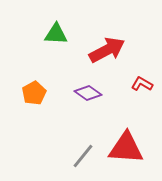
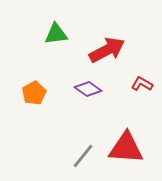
green triangle: rotated 10 degrees counterclockwise
purple diamond: moved 4 px up
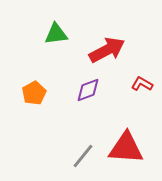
purple diamond: moved 1 px down; rotated 56 degrees counterclockwise
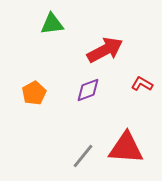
green triangle: moved 4 px left, 10 px up
red arrow: moved 2 px left
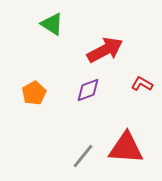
green triangle: rotated 40 degrees clockwise
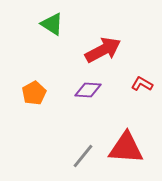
red arrow: moved 2 px left
purple diamond: rotated 24 degrees clockwise
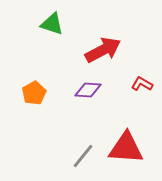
green triangle: rotated 15 degrees counterclockwise
